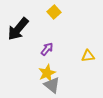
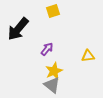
yellow square: moved 1 px left, 1 px up; rotated 24 degrees clockwise
yellow star: moved 7 px right, 2 px up
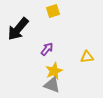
yellow triangle: moved 1 px left, 1 px down
gray triangle: rotated 18 degrees counterclockwise
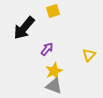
black arrow: moved 6 px right, 1 px up
yellow triangle: moved 2 px right, 2 px up; rotated 40 degrees counterclockwise
gray triangle: moved 2 px right, 1 px down
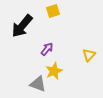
black arrow: moved 2 px left, 2 px up
gray triangle: moved 16 px left, 2 px up
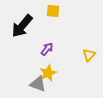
yellow square: rotated 24 degrees clockwise
yellow star: moved 6 px left, 2 px down
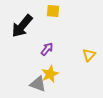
yellow star: moved 2 px right, 1 px down
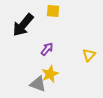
black arrow: moved 1 px right, 1 px up
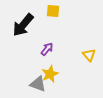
yellow triangle: rotated 24 degrees counterclockwise
